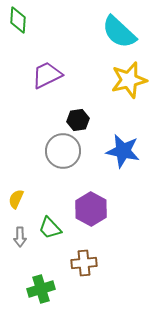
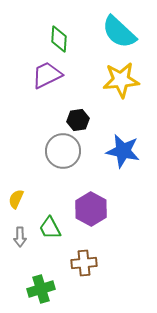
green diamond: moved 41 px right, 19 px down
yellow star: moved 8 px left; rotated 9 degrees clockwise
green trapezoid: rotated 15 degrees clockwise
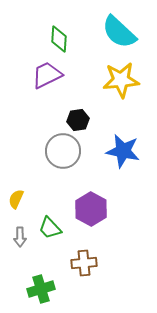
green trapezoid: rotated 15 degrees counterclockwise
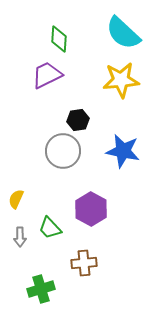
cyan semicircle: moved 4 px right, 1 px down
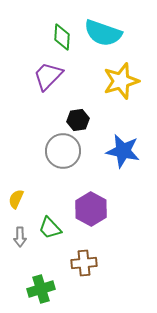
cyan semicircle: moved 20 px left; rotated 24 degrees counterclockwise
green diamond: moved 3 px right, 2 px up
purple trapezoid: moved 1 px right, 1 px down; rotated 20 degrees counterclockwise
yellow star: moved 1 px down; rotated 12 degrees counterclockwise
